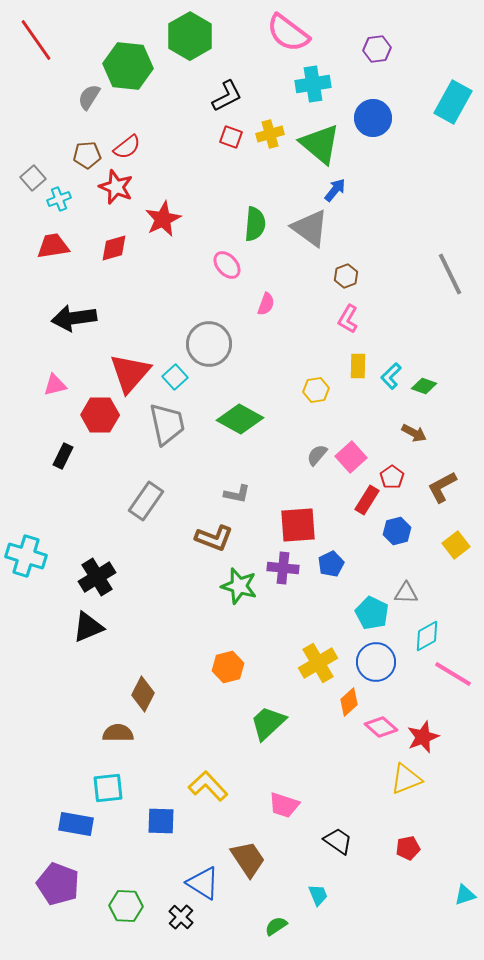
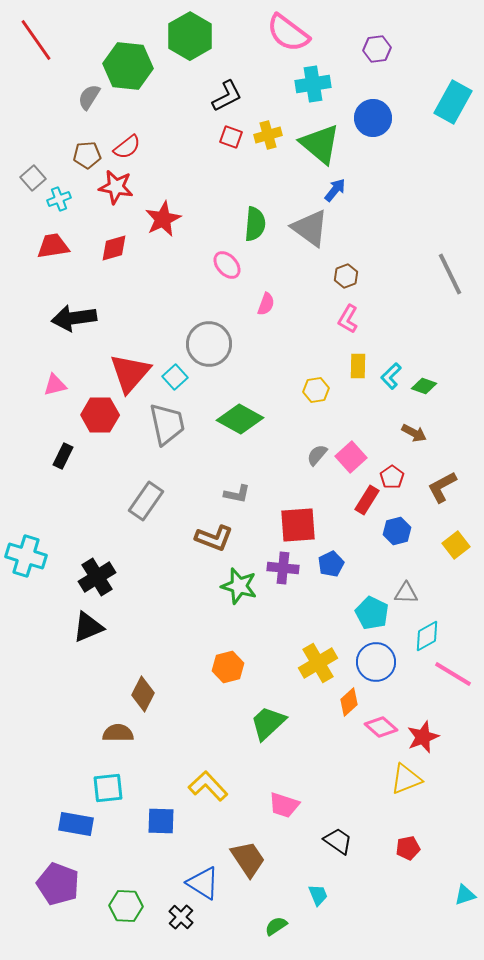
yellow cross at (270, 134): moved 2 px left, 1 px down
red star at (116, 187): rotated 12 degrees counterclockwise
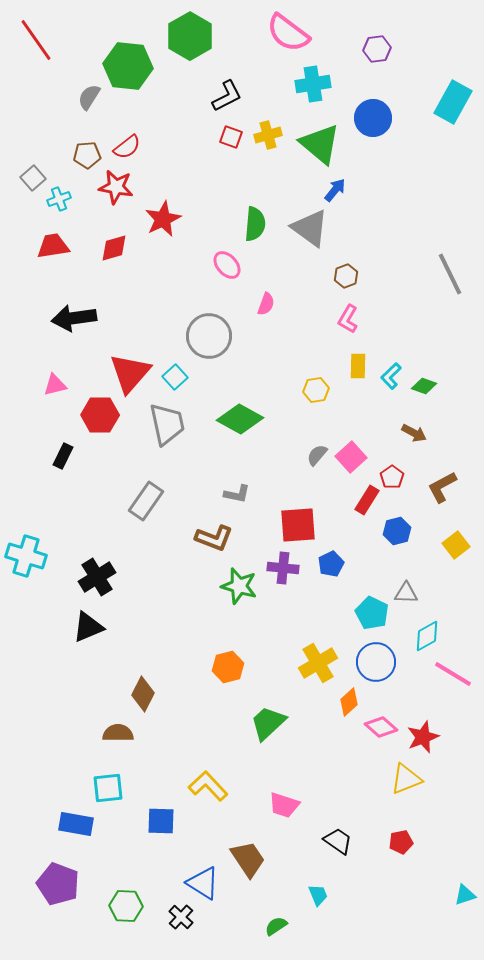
gray circle at (209, 344): moved 8 px up
red pentagon at (408, 848): moved 7 px left, 6 px up
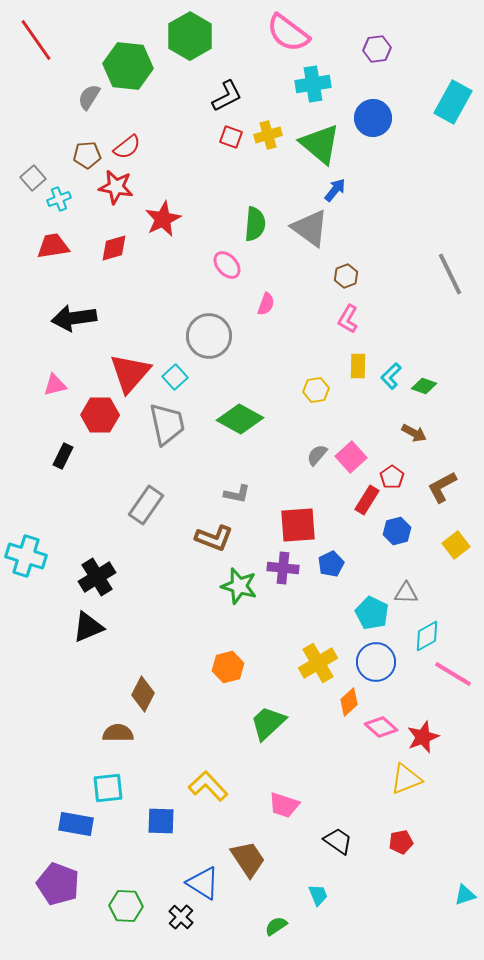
gray rectangle at (146, 501): moved 4 px down
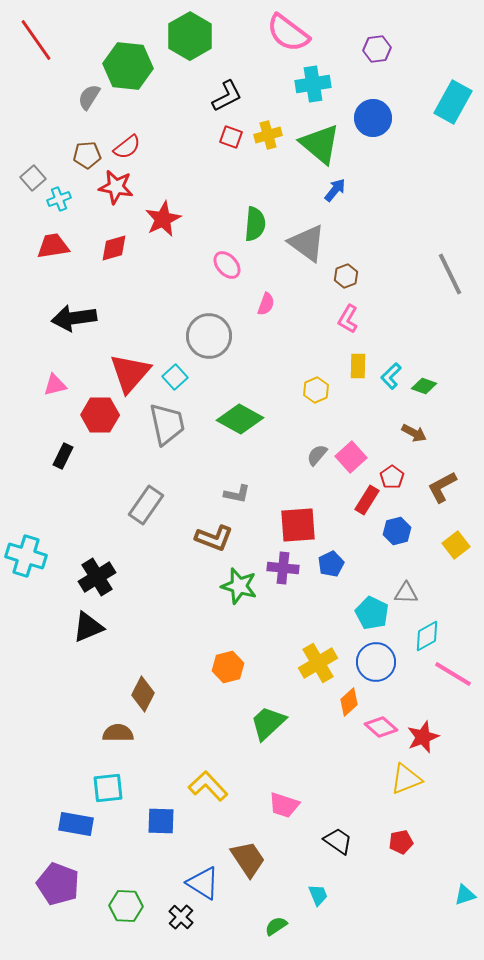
gray triangle at (310, 228): moved 3 px left, 15 px down
yellow hexagon at (316, 390): rotated 15 degrees counterclockwise
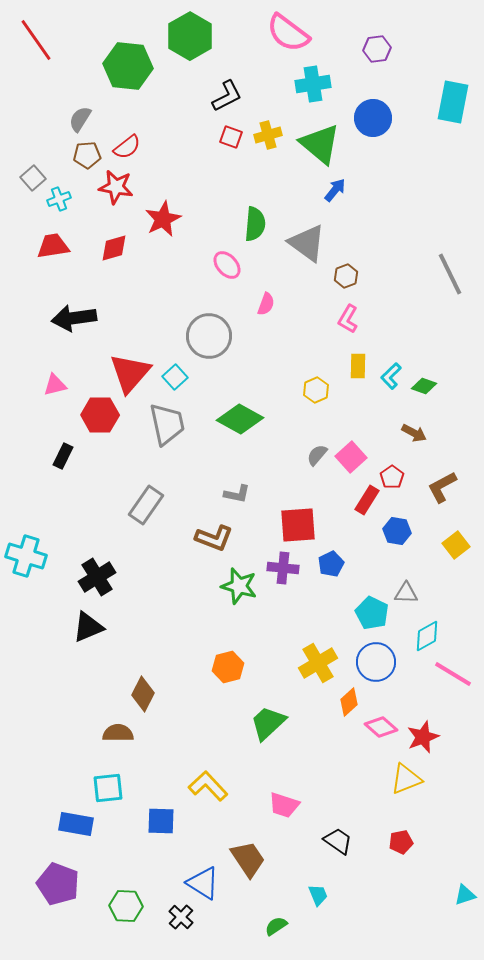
gray semicircle at (89, 97): moved 9 px left, 22 px down
cyan rectangle at (453, 102): rotated 18 degrees counterclockwise
blue hexagon at (397, 531): rotated 24 degrees clockwise
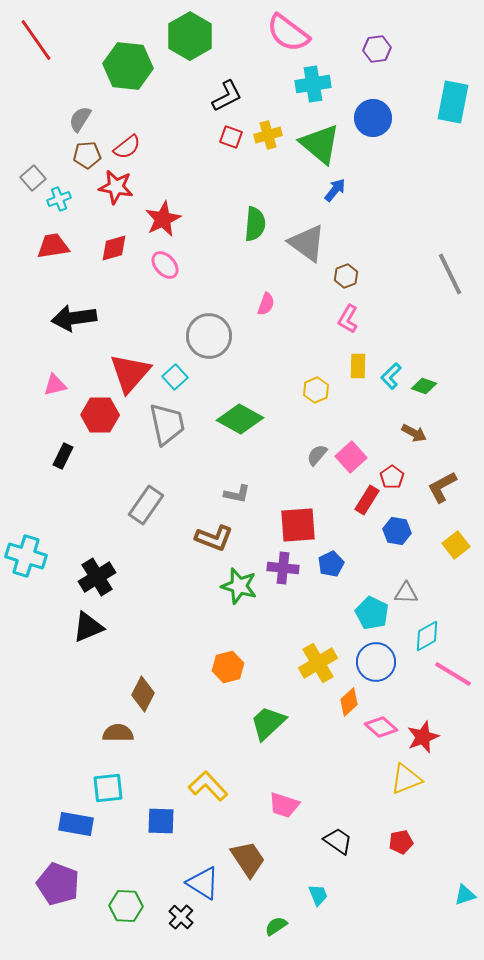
pink ellipse at (227, 265): moved 62 px left
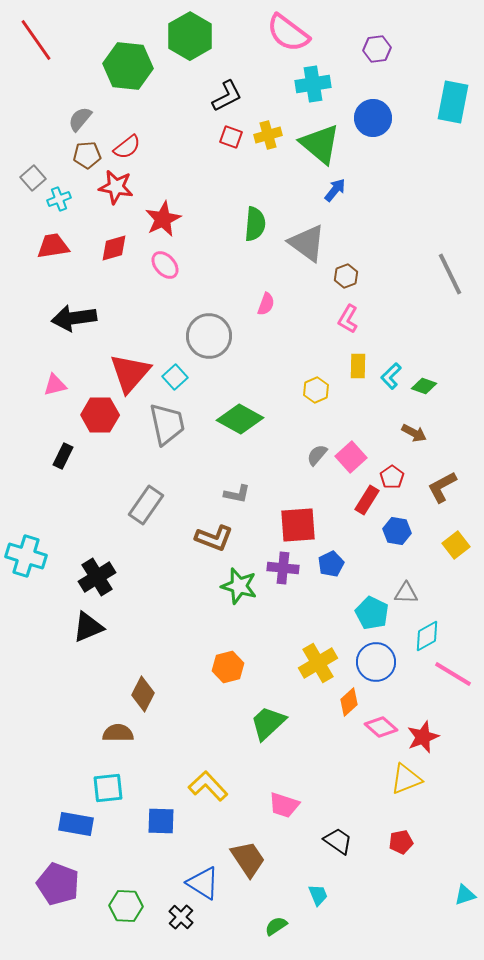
gray semicircle at (80, 119): rotated 8 degrees clockwise
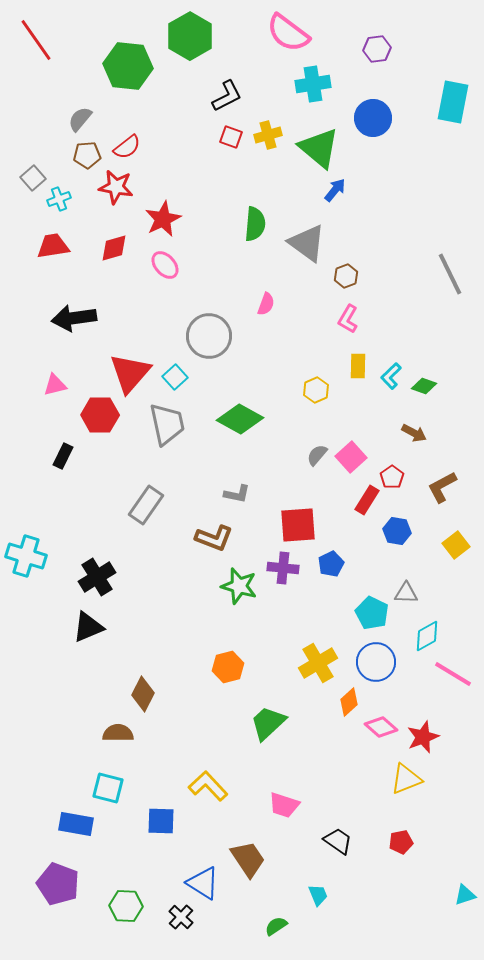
green triangle at (320, 144): moved 1 px left, 4 px down
cyan square at (108, 788): rotated 20 degrees clockwise
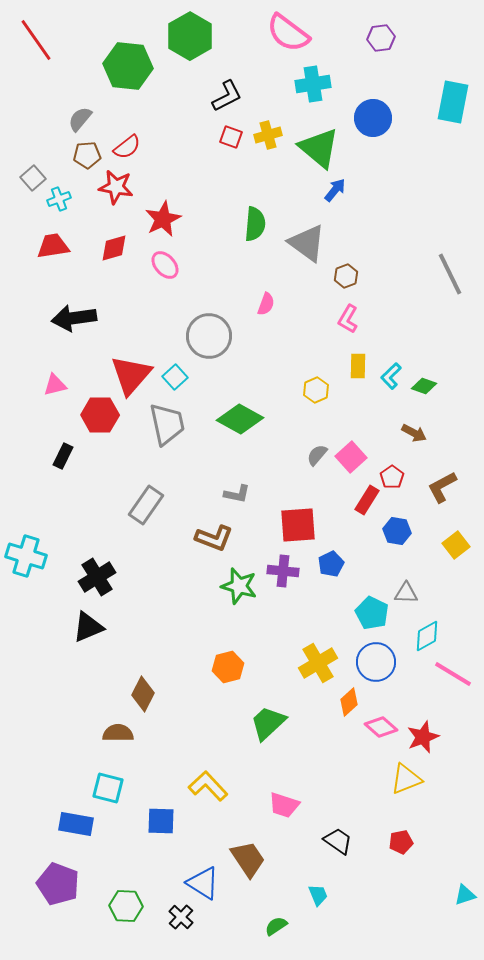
purple hexagon at (377, 49): moved 4 px right, 11 px up
red triangle at (130, 373): moved 1 px right, 2 px down
purple cross at (283, 568): moved 3 px down
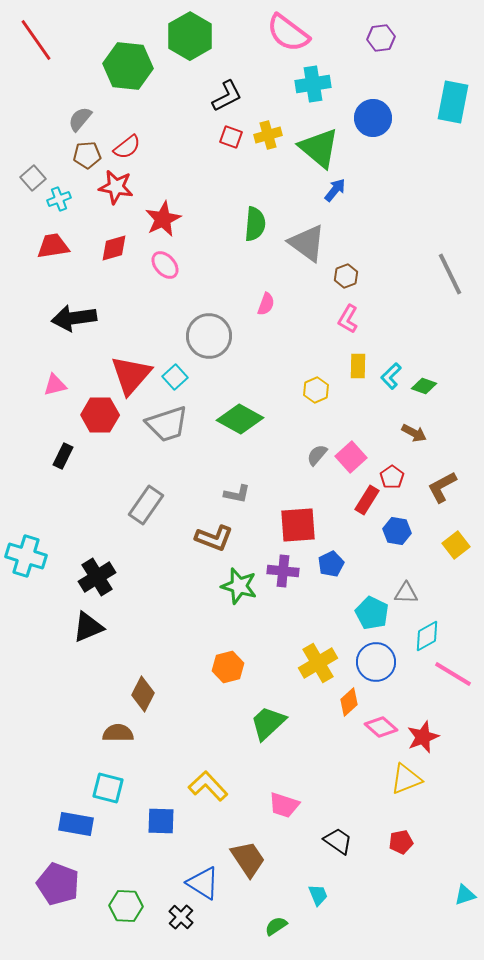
gray trapezoid at (167, 424): rotated 84 degrees clockwise
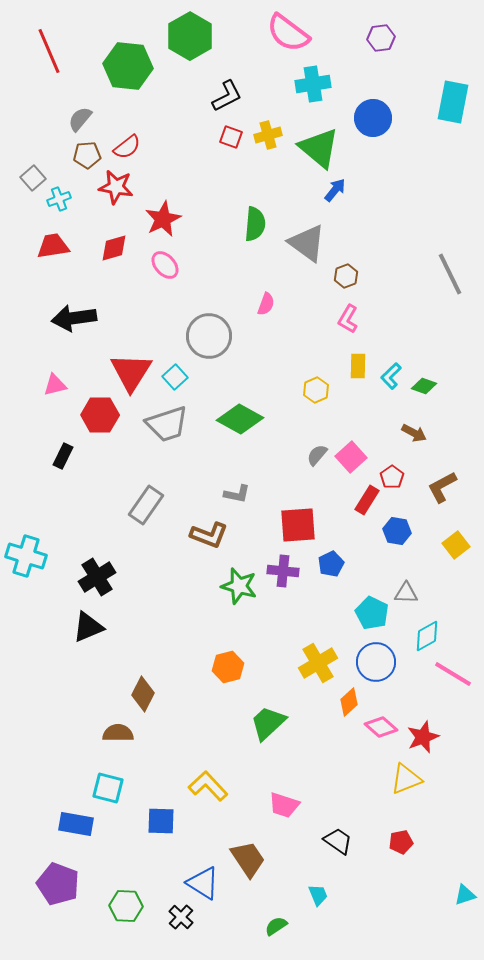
red line at (36, 40): moved 13 px right, 11 px down; rotated 12 degrees clockwise
red triangle at (131, 375): moved 3 px up; rotated 9 degrees counterclockwise
brown L-shape at (214, 538): moved 5 px left, 3 px up
